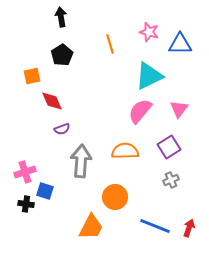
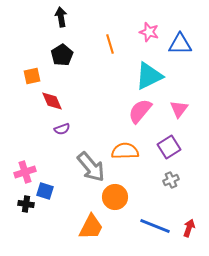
gray arrow: moved 10 px right, 6 px down; rotated 136 degrees clockwise
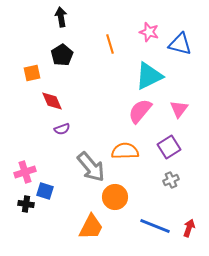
blue triangle: rotated 15 degrees clockwise
orange square: moved 3 px up
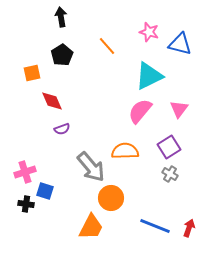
orange line: moved 3 px left, 2 px down; rotated 24 degrees counterclockwise
gray cross: moved 1 px left, 6 px up; rotated 35 degrees counterclockwise
orange circle: moved 4 px left, 1 px down
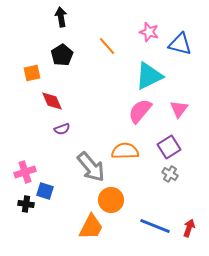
orange circle: moved 2 px down
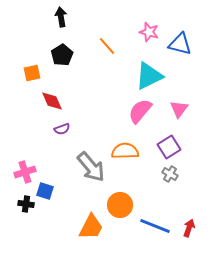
orange circle: moved 9 px right, 5 px down
